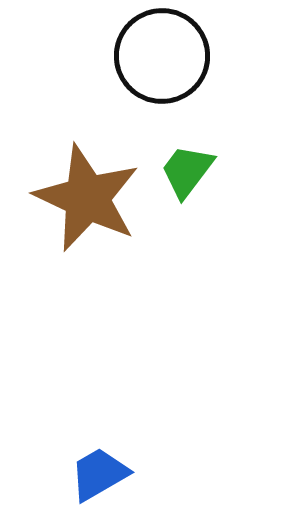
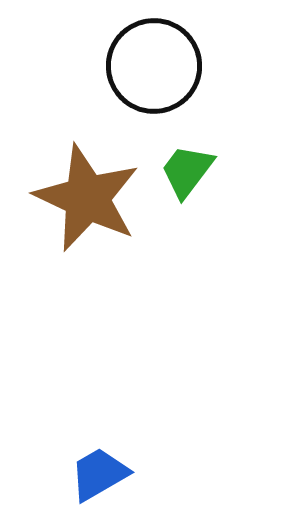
black circle: moved 8 px left, 10 px down
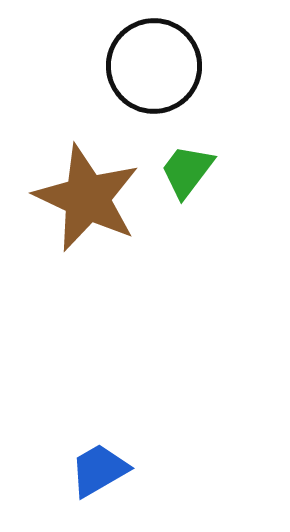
blue trapezoid: moved 4 px up
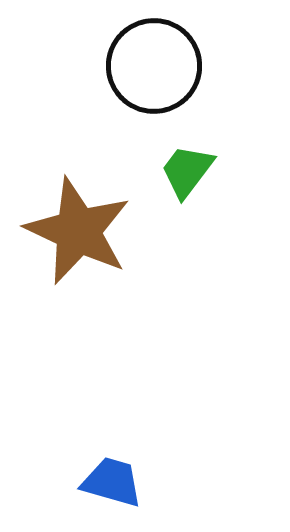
brown star: moved 9 px left, 33 px down
blue trapezoid: moved 13 px right, 12 px down; rotated 46 degrees clockwise
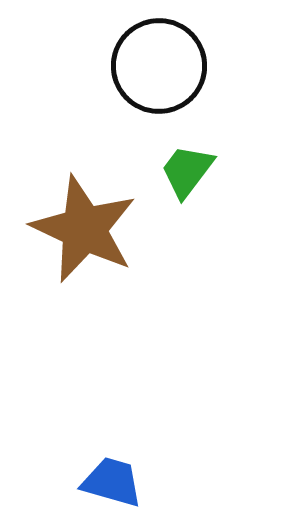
black circle: moved 5 px right
brown star: moved 6 px right, 2 px up
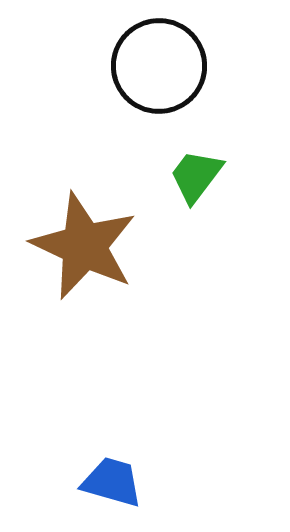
green trapezoid: moved 9 px right, 5 px down
brown star: moved 17 px down
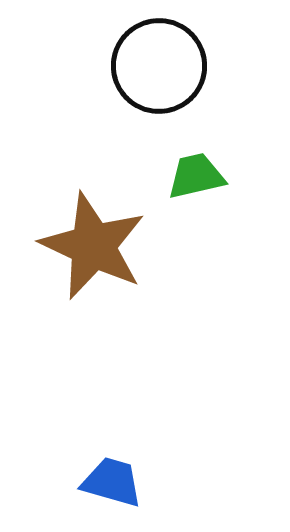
green trapezoid: rotated 40 degrees clockwise
brown star: moved 9 px right
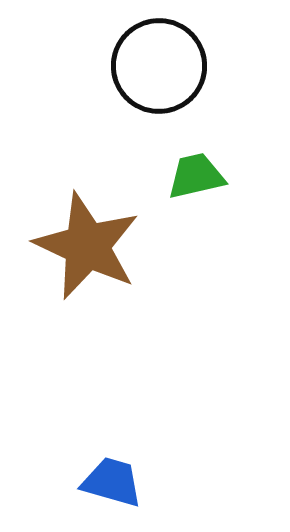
brown star: moved 6 px left
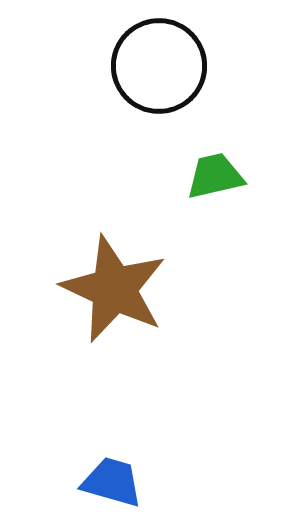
green trapezoid: moved 19 px right
brown star: moved 27 px right, 43 px down
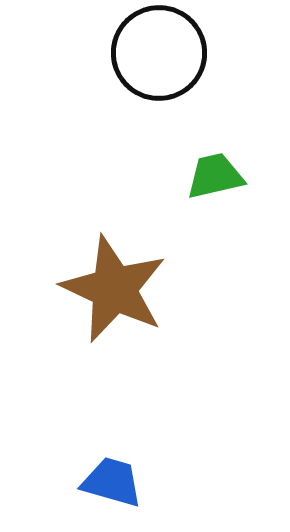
black circle: moved 13 px up
